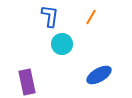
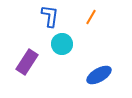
purple rectangle: moved 20 px up; rotated 45 degrees clockwise
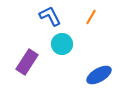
blue L-shape: rotated 35 degrees counterclockwise
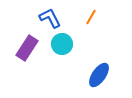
blue L-shape: moved 2 px down
purple rectangle: moved 14 px up
blue ellipse: rotated 25 degrees counterclockwise
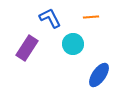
orange line: rotated 56 degrees clockwise
cyan circle: moved 11 px right
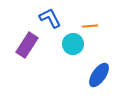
orange line: moved 1 px left, 9 px down
purple rectangle: moved 3 px up
